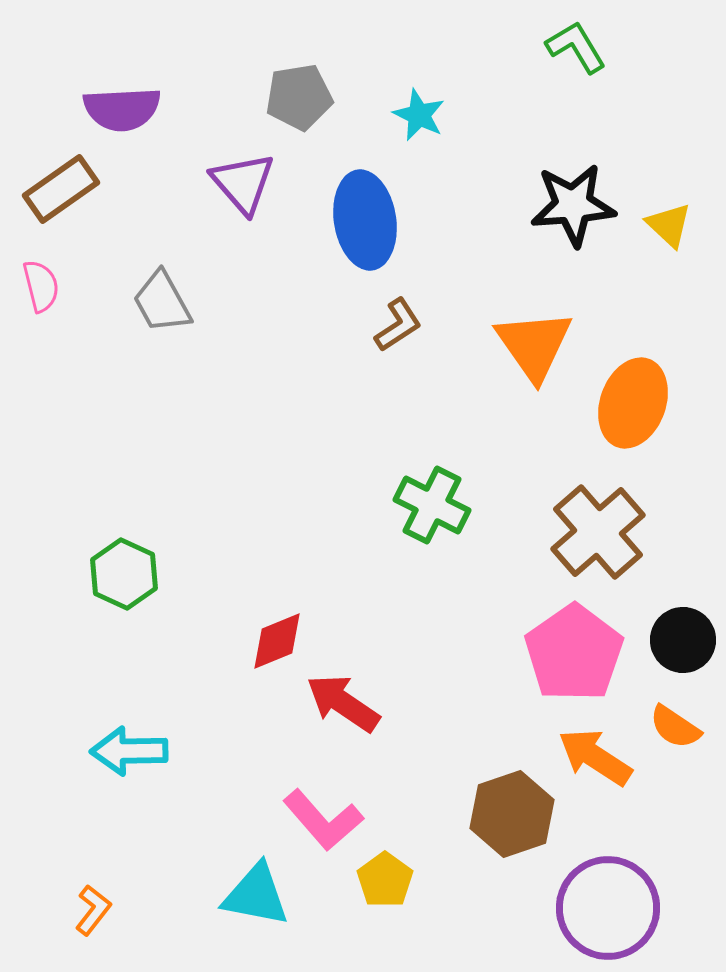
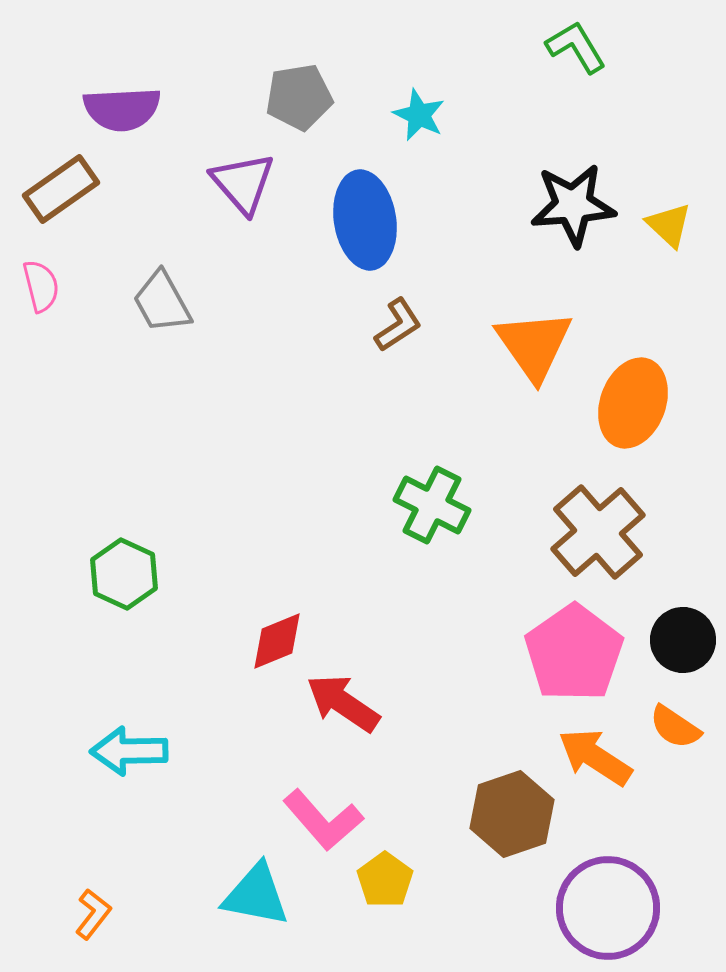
orange L-shape: moved 4 px down
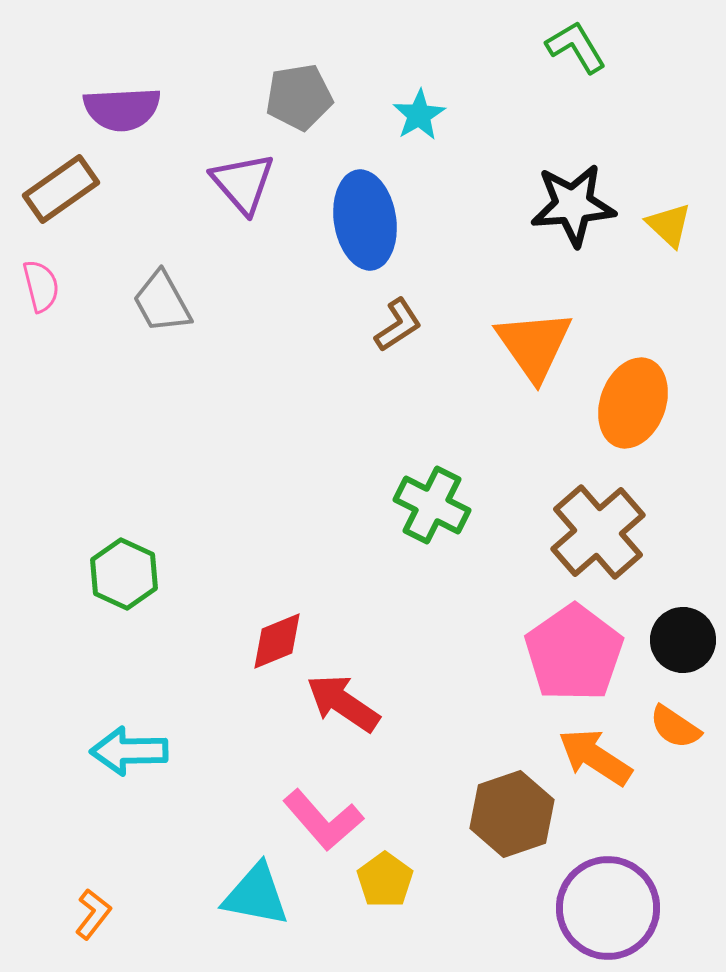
cyan star: rotated 16 degrees clockwise
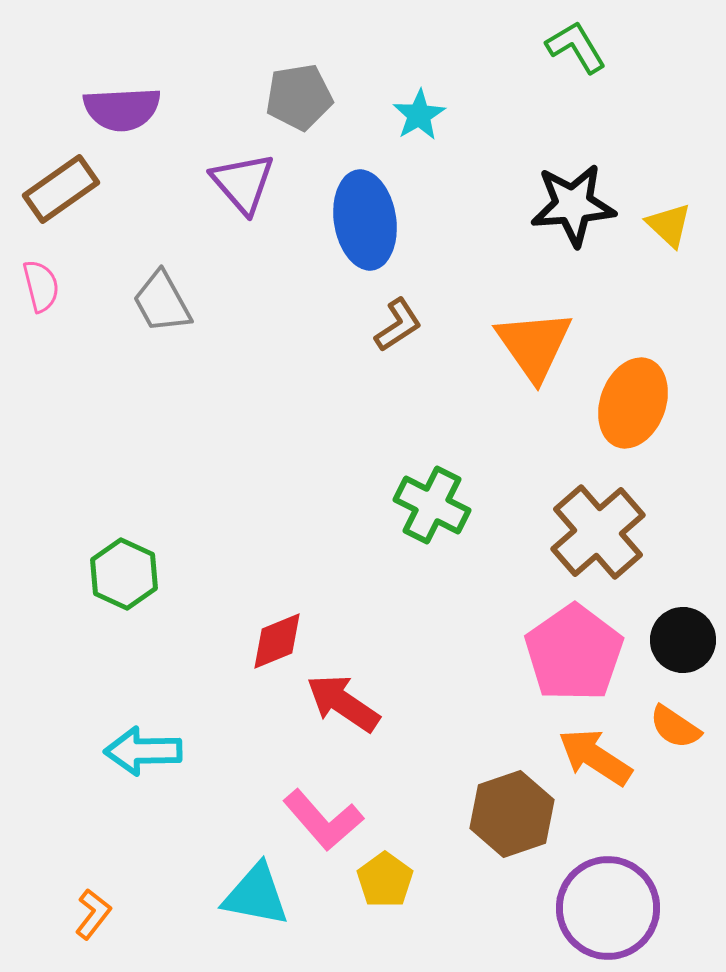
cyan arrow: moved 14 px right
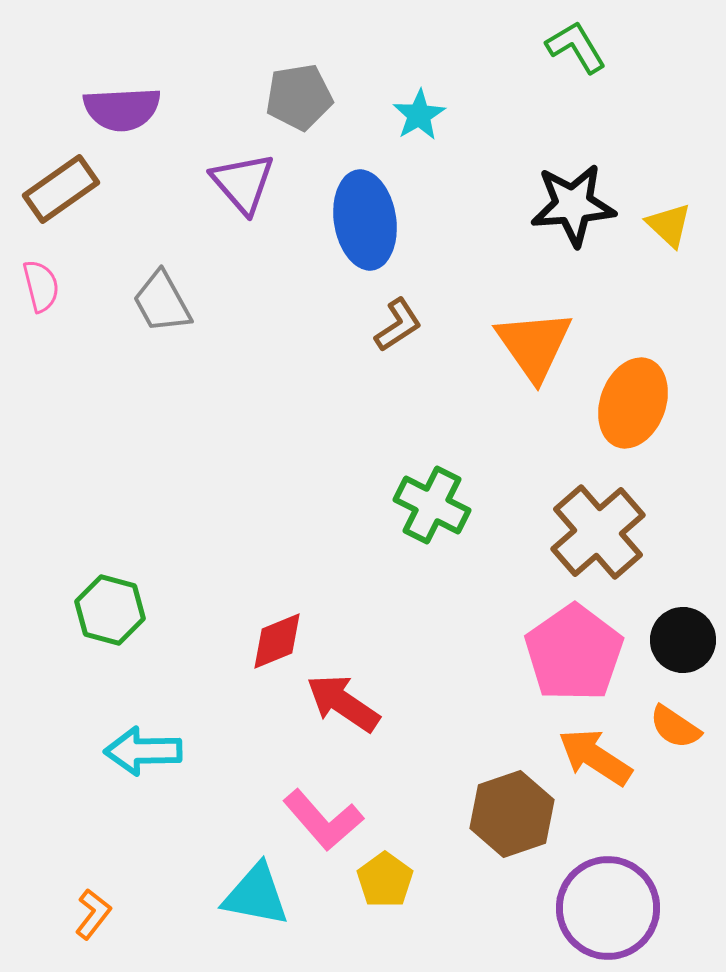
green hexagon: moved 14 px left, 36 px down; rotated 10 degrees counterclockwise
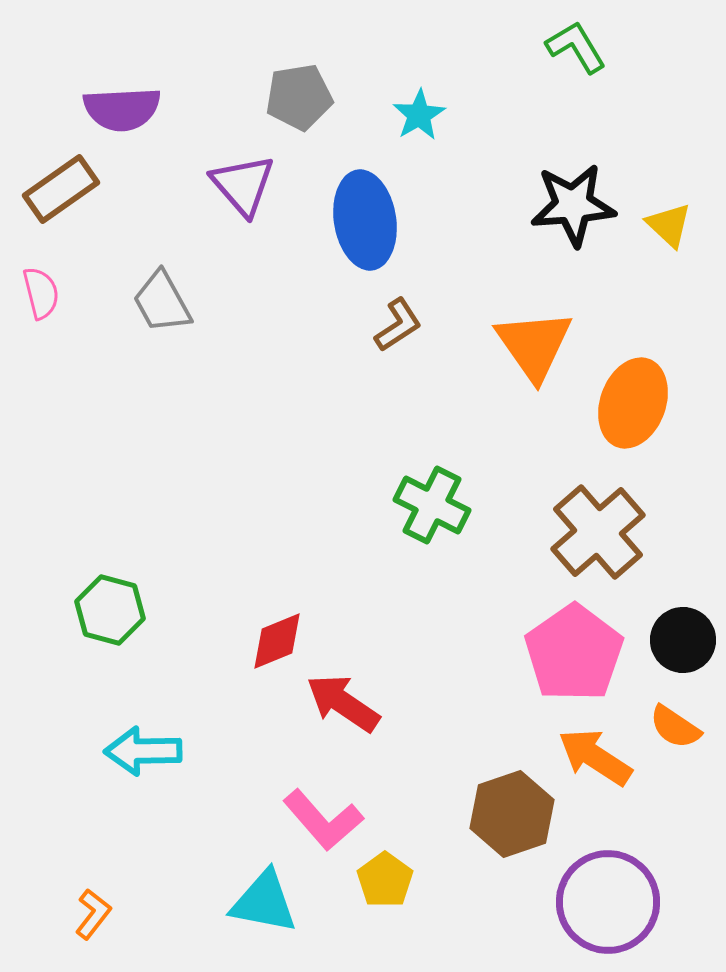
purple triangle: moved 2 px down
pink semicircle: moved 7 px down
cyan triangle: moved 8 px right, 7 px down
purple circle: moved 6 px up
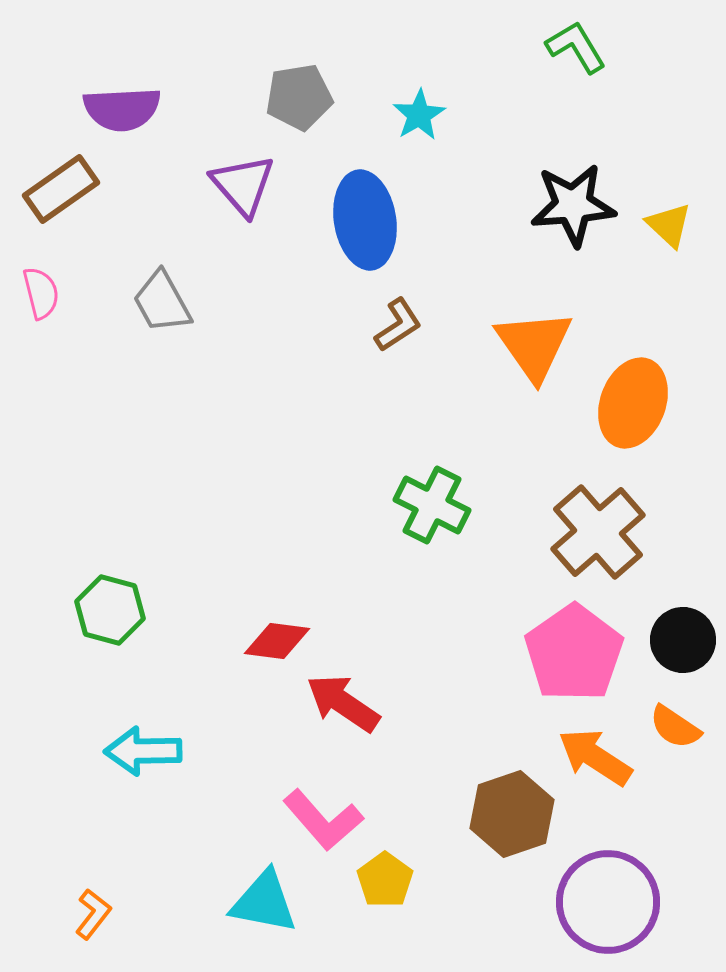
red diamond: rotated 30 degrees clockwise
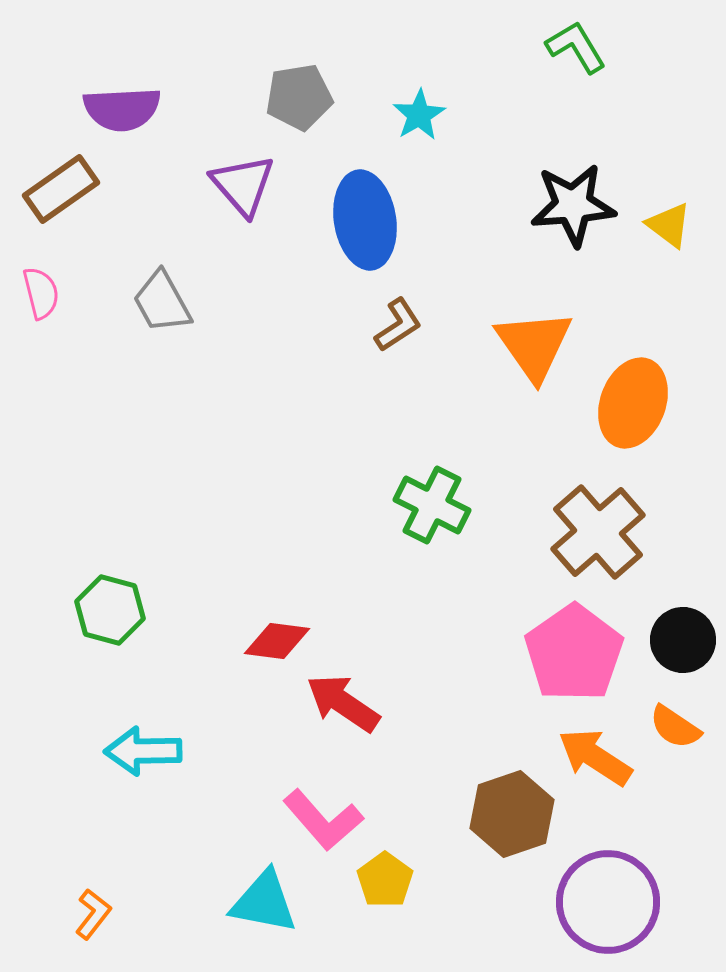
yellow triangle: rotated 6 degrees counterclockwise
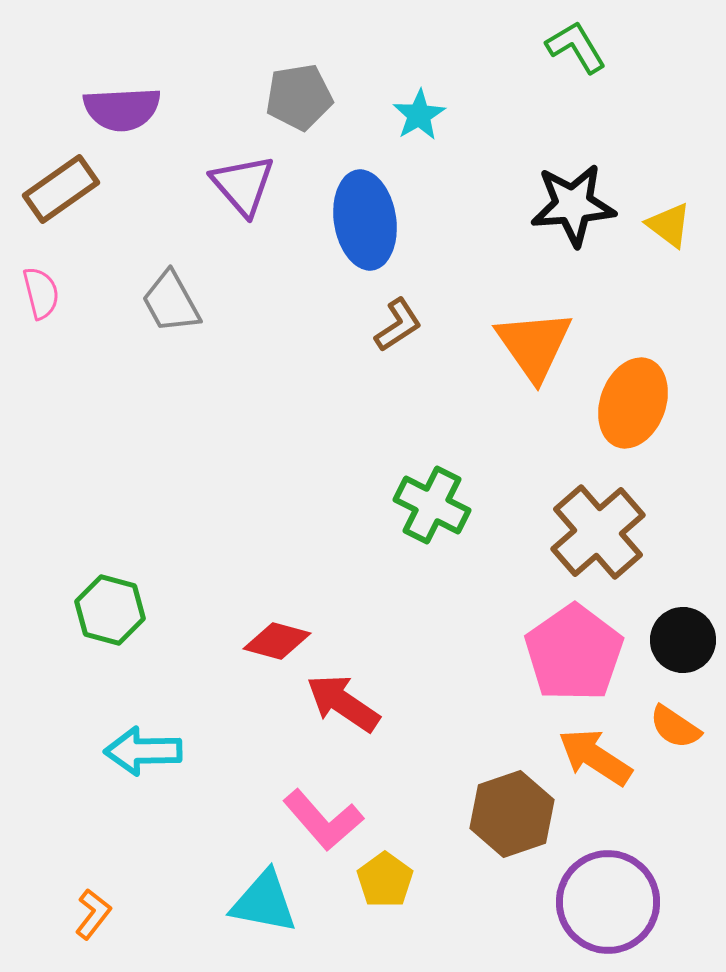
gray trapezoid: moved 9 px right
red diamond: rotated 8 degrees clockwise
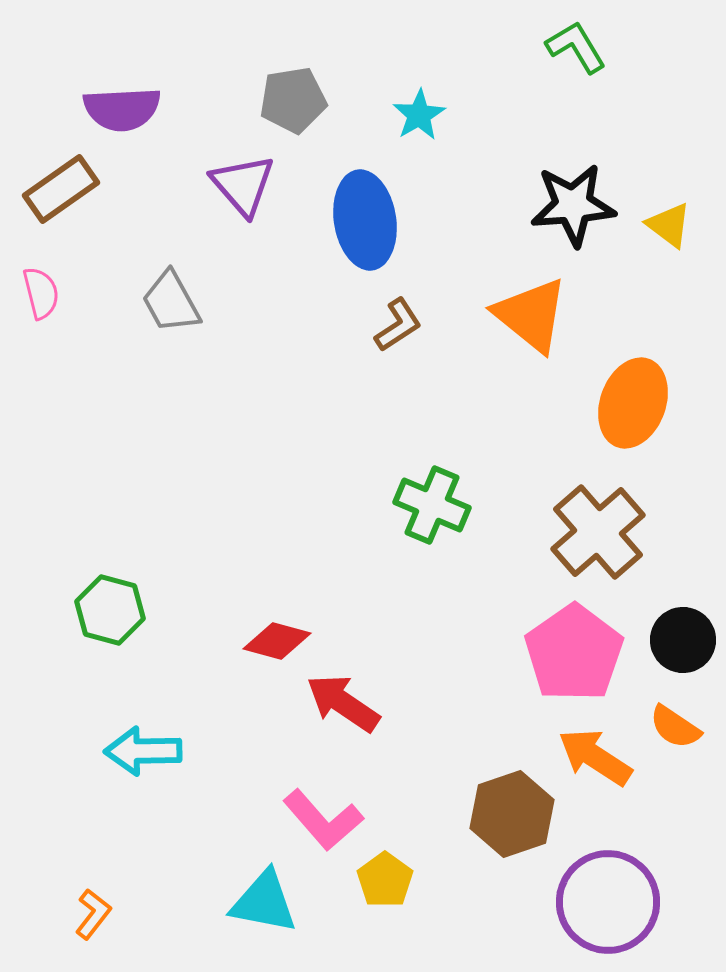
gray pentagon: moved 6 px left, 3 px down
orange triangle: moved 3 px left, 30 px up; rotated 16 degrees counterclockwise
green cross: rotated 4 degrees counterclockwise
